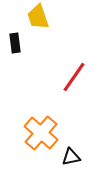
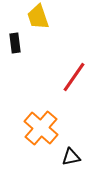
orange cross: moved 5 px up
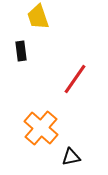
black rectangle: moved 6 px right, 8 px down
red line: moved 1 px right, 2 px down
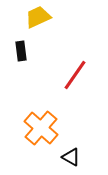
yellow trapezoid: rotated 84 degrees clockwise
red line: moved 4 px up
black triangle: rotated 42 degrees clockwise
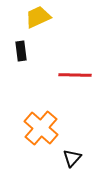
red line: rotated 56 degrees clockwise
black triangle: moved 1 px right, 1 px down; rotated 42 degrees clockwise
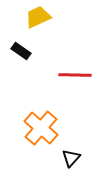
black rectangle: rotated 48 degrees counterclockwise
black triangle: moved 1 px left
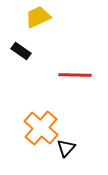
black triangle: moved 5 px left, 10 px up
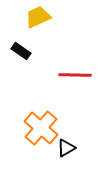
black triangle: rotated 18 degrees clockwise
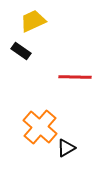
yellow trapezoid: moved 5 px left, 4 px down
red line: moved 2 px down
orange cross: moved 1 px left, 1 px up
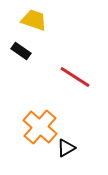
yellow trapezoid: moved 1 px right, 1 px up; rotated 44 degrees clockwise
red line: rotated 32 degrees clockwise
